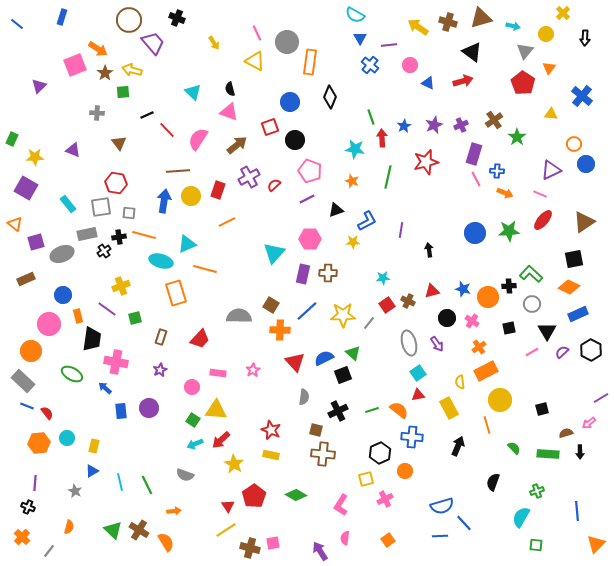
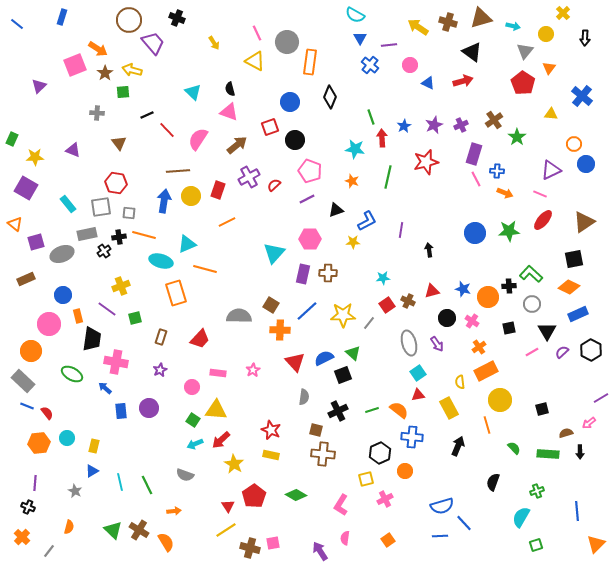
green square at (536, 545): rotated 24 degrees counterclockwise
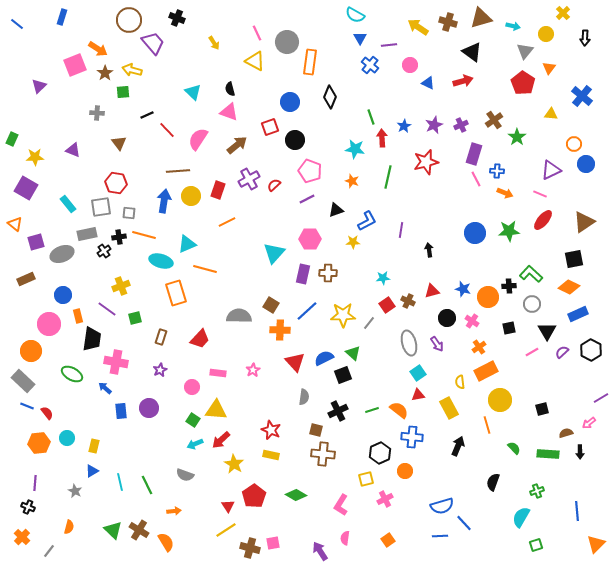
purple cross at (249, 177): moved 2 px down
